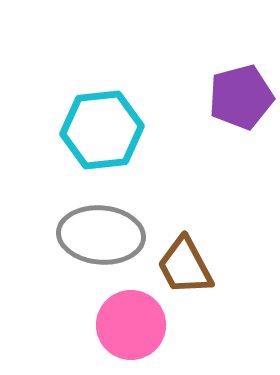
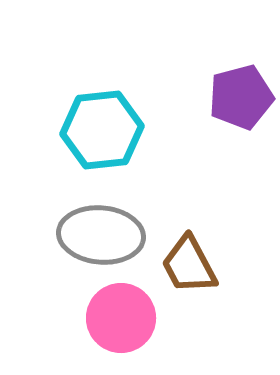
brown trapezoid: moved 4 px right, 1 px up
pink circle: moved 10 px left, 7 px up
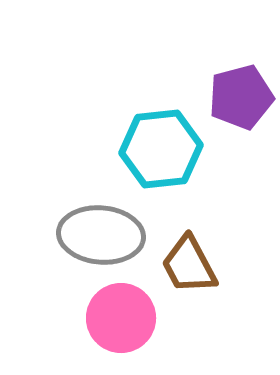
cyan hexagon: moved 59 px right, 19 px down
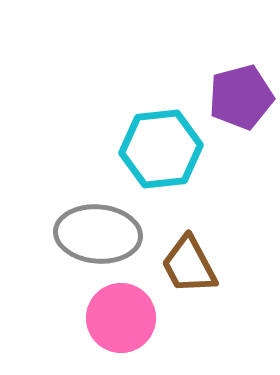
gray ellipse: moved 3 px left, 1 px up
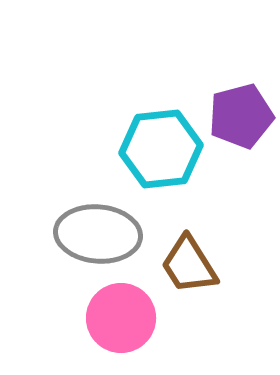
purple pentagon: moved 19 px down
brown trapezoid: rotated 4 degrees counterclockwise
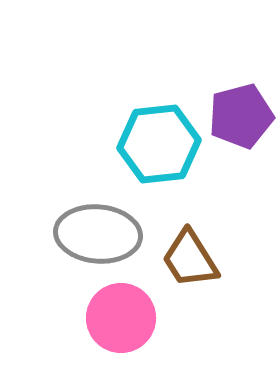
cyan hexagon: moved 2 px left, 5 px up
brown trapezoid: moved 1 px right, 6 px up
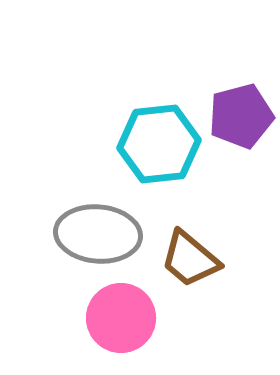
brown trapezoid: rotated 18 degrees counterclockwise
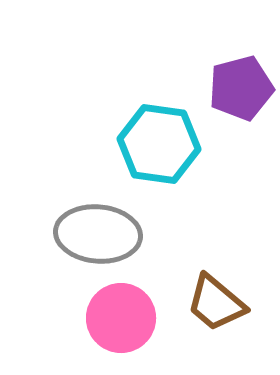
purple pentagon: moved 28 px up
cyan hexagon: rotated 14 degrees clockwise
brown trapezoid: moved 26 px right, 44 px down
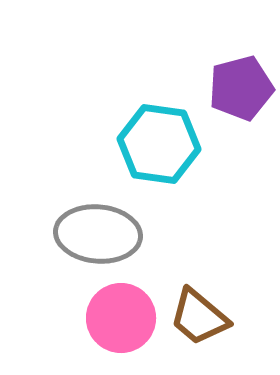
brown trapezoid: moved 17 px left, 14 px down
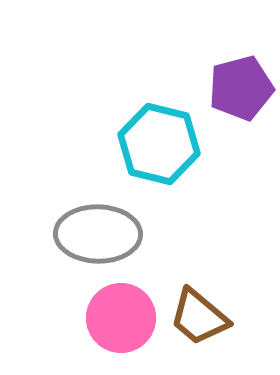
cyan hexagon: rotated 6 degrees clockwise
gray ellipse: rotated 4 degrees counterclockwise
